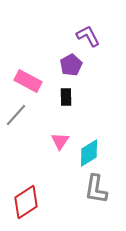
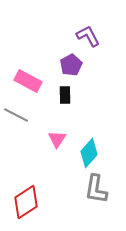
black rectangle: moved 1 px left, 2 px up
gray line: rotated 75 degrees clockwise
pink triangle: moved 3 px left, 2 px up
cyan diamond: rotated 16 degrees counterclockwise
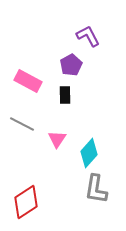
gray line: moved 6 px right, 9 px down
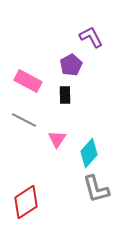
purple L-shape: moved 3 px right, 1 px down
gray line: moved 2 px right, 4 px up
gray L-shape: rotated 24 degrees counterclockwise
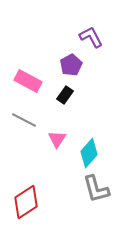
black rectangle: rotated 36 degrees clockwise
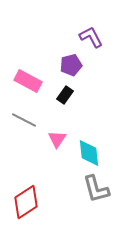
purple pentagon: rotated 15 degrees clockwise
cyan diamond: rotated 48 degrees counterclockwise
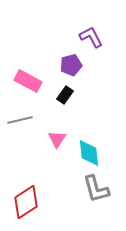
gray line: moved 4 px left; rotated 40 degrees counterclockwise
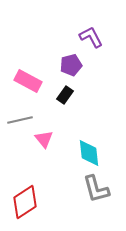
pink triangle: moved 13 px left; rotated 12 degrees counterclockwise
red diamond: moved 1 px left
